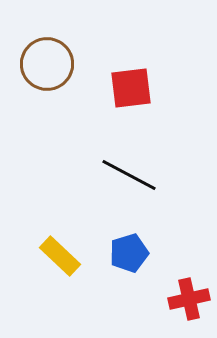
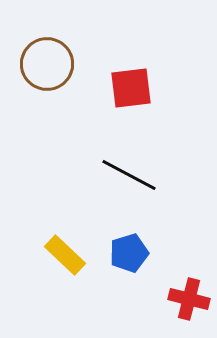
yellow rectangle: moved 5 px right, 1 px up
red cross: rotated 27 degrees clockwise
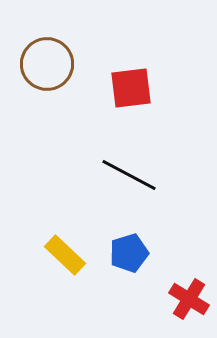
red cross: rotated 18 degrees clockwise
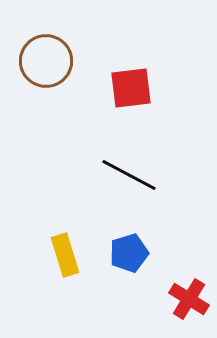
brown circle: moved 1 px left, 3 px up
yellow rectangle: rotated 30 degrees clockwise
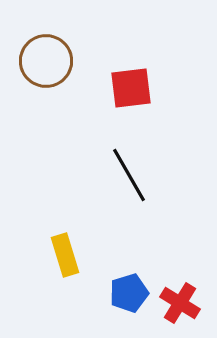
black line: rotated 32 degrees clockwise
blue pentagon: moved 40 px down
red cross: moved 9 px left, 4 px down
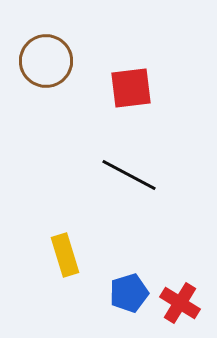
black line: rotated 32 degrees counterclockwise
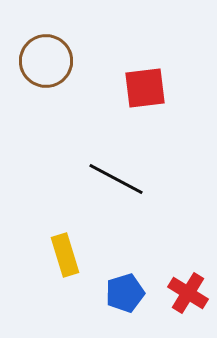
red square: moved 14 px right
black line: moved 13 px left, 4 px down
blue pentagon: moved 4 px left
red cross: moved 8 px right, 10 px up
